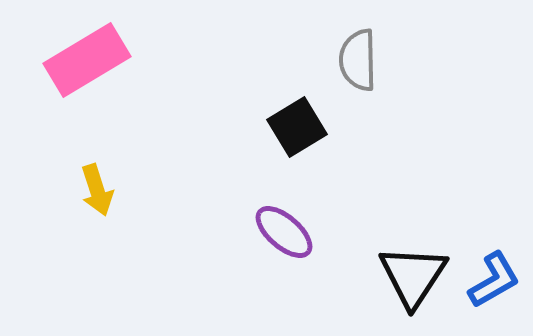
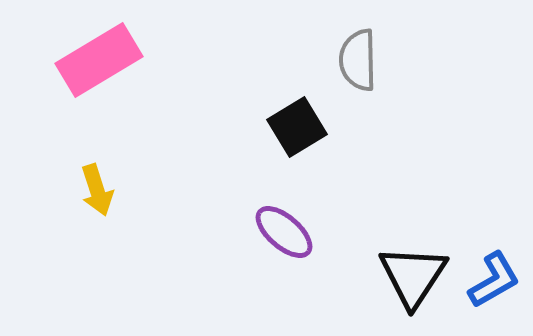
pink rectangle: moved 12 px right
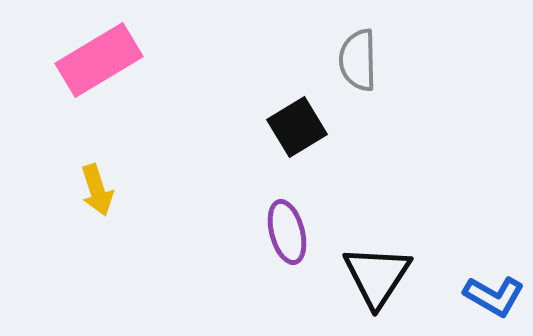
purple ellipse: moved 3 px right; rotated 34 degrees clockwise
black triangle: moved 36 px left
blue L-shape: moved 16 px down; rotated 60 degrees clockwise
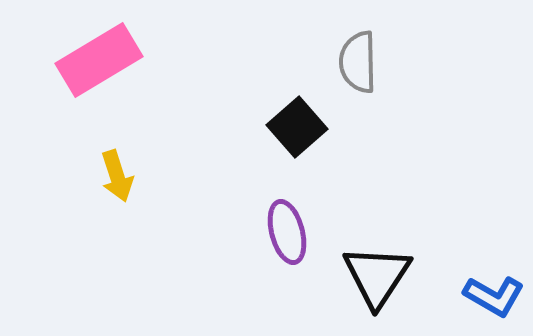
gray semicircle: moved 2 px down
black square: rotated 10 degrees counterclockwise
yellow arrow: moved 20 px right, 14 px up
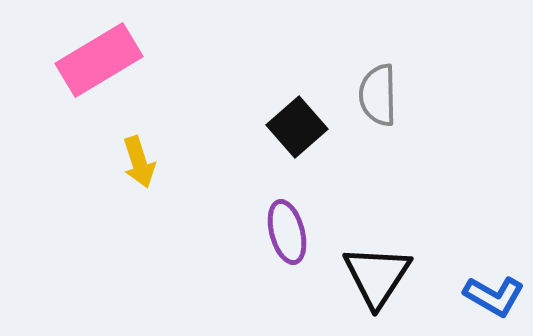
gray semicircle: moved 20 px right, 33 px down
yellow arrow: moved 22 px right, 14 px up
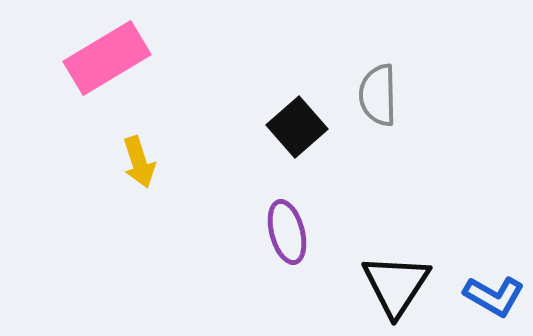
pink rectangle: moved 8 px right, 2 px up
black triangle: moved 19 px right, 9 px down
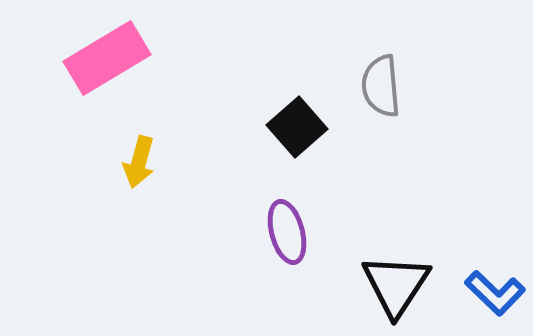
gray semicircle: moved 3 px right, 9 px up; rotated 4 degrees counterclockwise
yellow arrow: rotated 33 degrees clockwise
blue L-shape: moved 1 px right, 3 px up; rotated 14 degrees clockwise
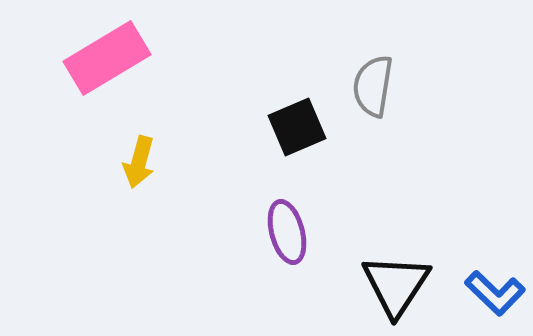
gray semicircle: moved 8 px left; rotated 14 degrees clockwise
black square: rotated 18 degrees clockwise
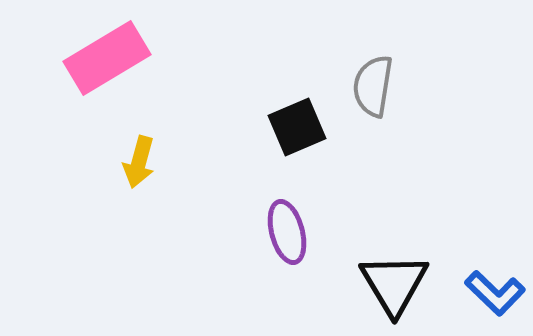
black triangle: moved 2 px left, 1 px up; rotated 4 degrees counterclockwise
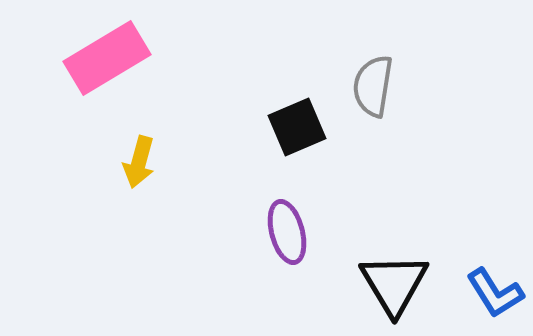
blue L-shape: rotated 14 degrees clockwise
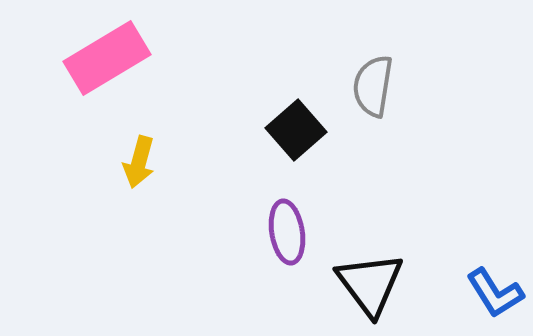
black square: moved 1 px left, 3 px down; rotated 18 degrees counterclockwise
purple ellipse: rotated 6 degrees clockwise
black triangle: moved 24 px left; rotated 6 degrees counterclockwise
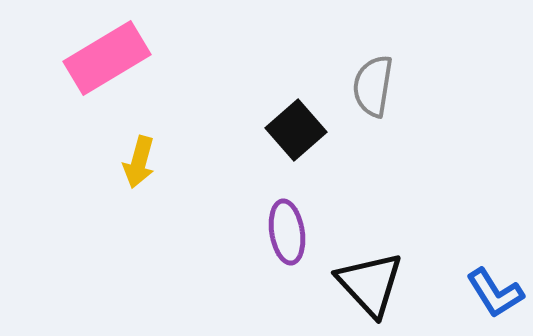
black triangle: rotated 6 degrees counterclockwise
